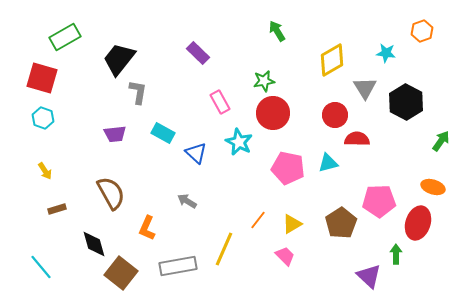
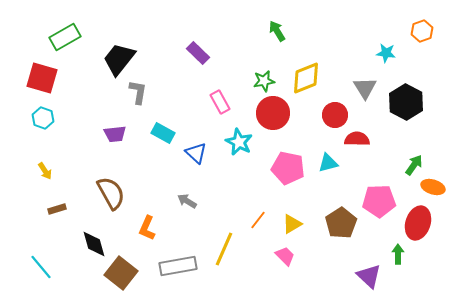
yellow diamond at (332, 60): moved 26 px left, 18 px down; rotated 8 degrees clockwise
green arrow at (441, 141): moved 27 px left, 24 px down
green arrow at (396, 254): moved 2 px right
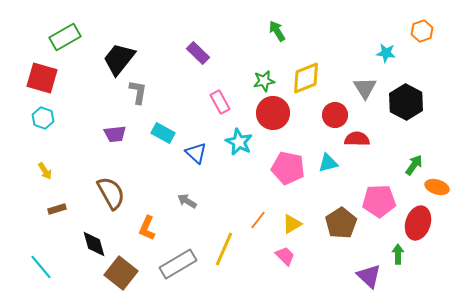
orange ellipse at (433, 187): moved 4 px right
gray rectangle at (178, 266): moved 2 px up; rotated 21 degrees counterclockwise
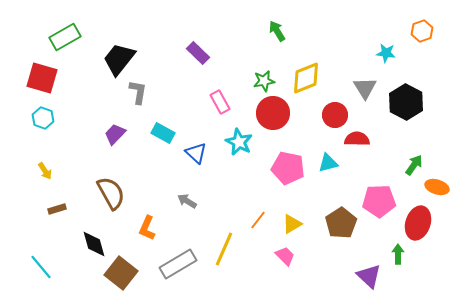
purple trapezoid at (115, 134): rotated 140 degrees clockwise
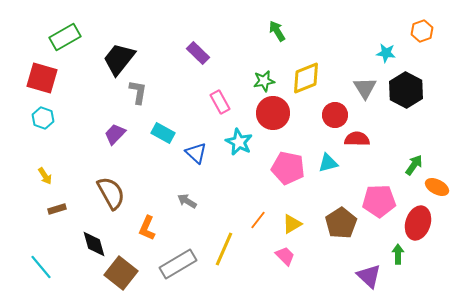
black hexagon at (406, 102): moved 12 px up
yellow arrow at (45, 171): moved 5 px down
orange ellipse at (437, 187): rotated 10 degrees clockwise
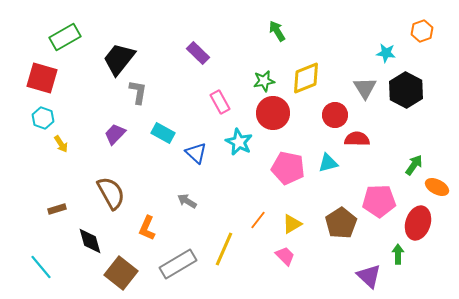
yellow arrow at (45, 176): moved 16 px right, 32 px up
black diamond at (94, 244): moved 4 px left, 3 px up
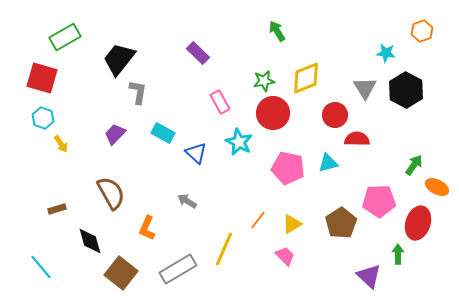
gray rectangle at (178, 264): moved 5 px down
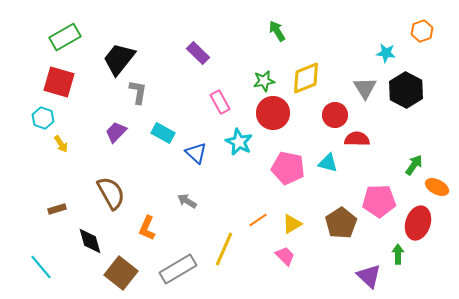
red square at (42, 78): moved 17 px right, 4 px down
purple trapezoid at (115, 134): moved 1 px right, 2 px up
cyan triangle at (328, 163): rotated 30 degrees clockwise
orange line at (258, 220): rotated 18 degrees clockwise
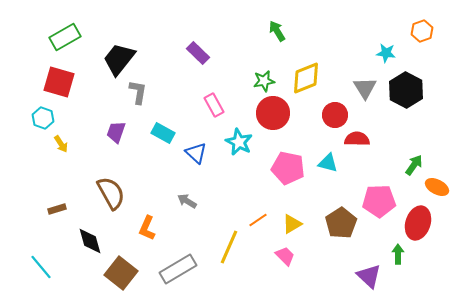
pink rectangle at (220, 102): moved 6 px left, 3 px down
purple trapezoid at (116, 132): rotated 25 degrees counterclockwise
yellow line at (224, 249): moved 5 px right, 2 px up
